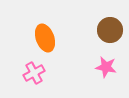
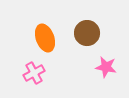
brown circle: moved 23 px left, 3 px down
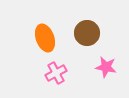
pink cross: moved 22 px right
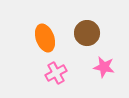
pink star: moved 2 px left
